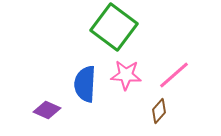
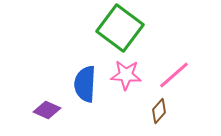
green square: moved 6 px right, 1 px down
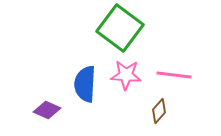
pink line: rotated 48 degrees clockwise
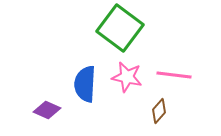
pink star: moved 1 px right, 2 px down; rotated 8 degrees clockwise
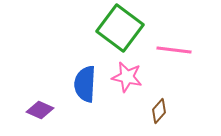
pink line: moved 25 px up
purple diamond: moved 7 px left
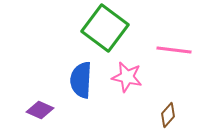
green square: moved 15 px left
blue semicircle: moved 4 px left, 4 px up
brown diamond: moved 9 px right, 4 px down
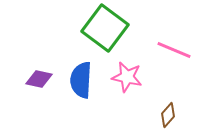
pink line: rotated 16 degrees clockwise
purple diamond: moved 1 px left, 31 px up; rotated 12 degrees counterclockwise
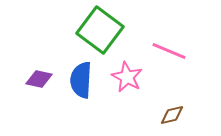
green square: moved 5 px left, 2 px down
pink line: moved 5 px left, 1 px down
pink star: rotated 16 degrees clockwise
brown diamond: moved 4 px right; rotated 35 degrees clockwise
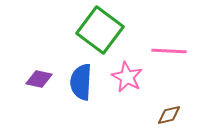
pink line: rotated 20 degrees counterclockwise
blue semicircle: moved 2 px down
brown diamond: moved 3 px left
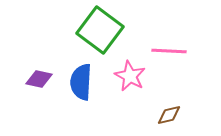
pink star: moved 3 px right, 1 px up
